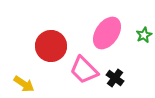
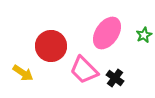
yellow arrow: moved 1 px left, 11 px up
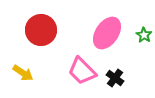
green star: rotated 14 degrees counterclockwise
red circle: moved 10 px left, 16 px up
pink trapezoid: moved 2 px left, 1 px down
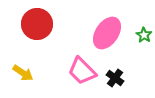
red circle: moved 4 px left, 6 px up
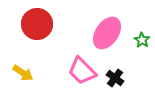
green star: moved 2 px left, 5 px down
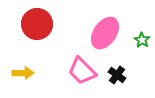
pink ellipse: moved 2 px left
yellow arrow: rotated 35 degrees counterclockwise
black cross: moved 2 px right, 3 px up
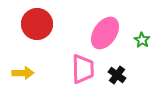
pink trapezoid: moved 1 px right, 2 px up; rotated 136 degrees counterclockwise
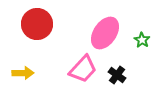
pink trapezoid: rotated 44 degrees clockwise
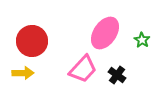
red circle: moved 5 px left, 17 px down
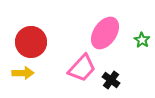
red circle: moved 1 px left, 1 px down
pink trapezoid: moved 1 px left, 1 px up
black cross: moved 6 px left, 5 px down
